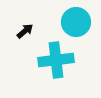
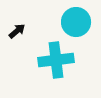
black arrow: moved 8 px left
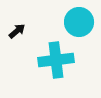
cyan circle: moved 3 px right
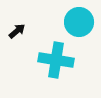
cyan cross: rotated 16 degrees clockwise
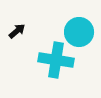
cyan circle: moved 10 px down
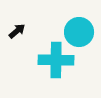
cyan cross: rotated 8 degrees counterclockwise
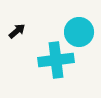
cyan cross: rotated 8 degrees counterclockwise
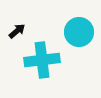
cyan cross: moved 14 px left
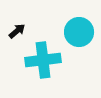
cyan cross: moved 1 px right
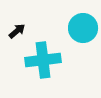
cyan circle: moved 4 px right, 4 px up
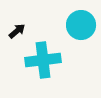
cyan circle: moved 2 px left, 3 px up
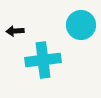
black arrow: moved 2 px left; rotated 144 degrees counterclockwise
